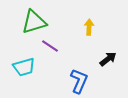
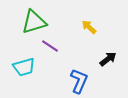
yellow arrow: rotated 49 degrees counterclockwise
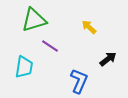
green triangle: moved 2 px up
cyan trapezoid: rotated 65 degrees counterclockwise
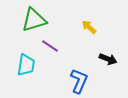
black arrow: rotated 60 degrees clockwise
cyan trapezoid: moved 2 px right, 2 px up
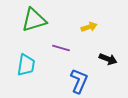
yellow arrow: rotated 119 degrees clockwise
purple line: moved 11 px right, 2 px down; rotated 18 degrees counterclockwise
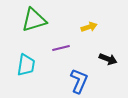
purple line: rotated 30 degrees counterclockwise
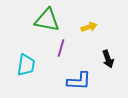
green triangle: moved 13 px right; rotated 28 degrees clockwise
purple line: rotated 60 degrees counterclockwise
black arrow: rotated 48 degrees clockwise
blue L-shape: rotated 70 degrees clockwise
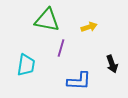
black arrow: moved 4 px right, 5 px down
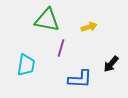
black arrow: moved 1 px left; rotated 60 degrees clockwise
blue L-shape: moved 1 px right, 2 px up
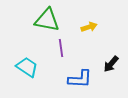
purple line: rotated 24 degrees counterclockwise
cyan trapezoid: moved 1 px right, 2 px down; rotated 65 degrees counterclockwise
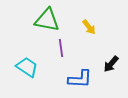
yellow arrow: rotated 70 degrees clockwise
